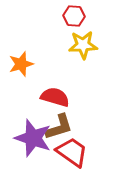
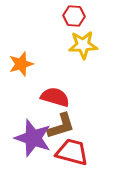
brown L-shape: moved 2 px right, 1 px up
red trapezoid: rotated 20 degrees counterclockwise
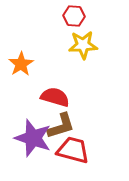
orange star: rotated 15 degrees counterclockwise
red trapezoid: moved 1 px right, 2 px up
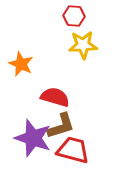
orange star: rotated 15 degrees counterclockwise
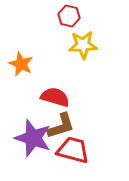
red hexagon: moved 5 px left; rotated 10 degrees clockwise
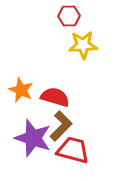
red hexagon: rotated 15 degrees counterclockwise
orange star: moved 26 px down
brown L-shape: rotated 28 degrees counterclockwise
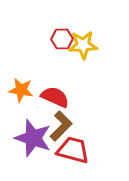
red hexagon: moved 7 px left, 23 px down
orange star: rotated 15 degrees counterclockwise
red semicircle: rotated 8 degrees clockwise
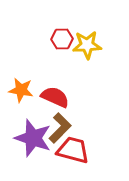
yellow star: moved 4 px right
brown L-shape: moved 1 px left, 2 px down
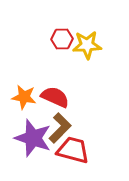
orange star: moved 3 px right, 7 px down
